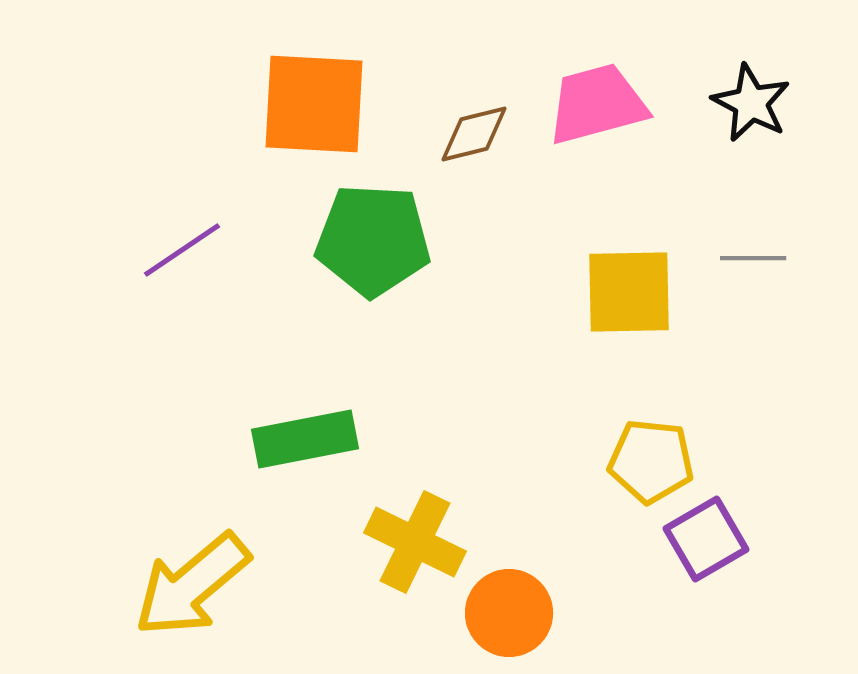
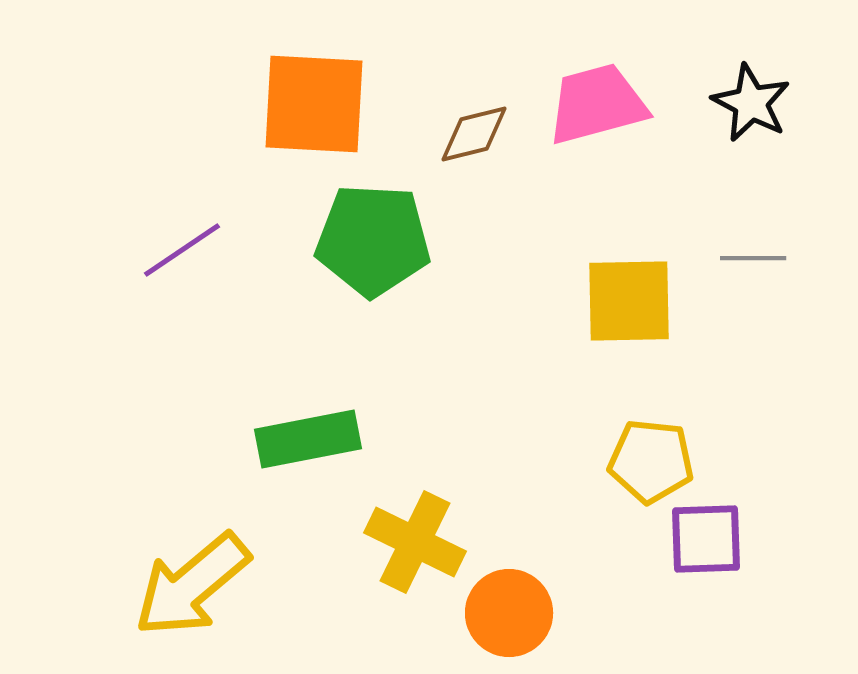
yellow square: moved 9 px down
green rectangle: moved 3 px right
purple square: rotated 28 degrees clockwise
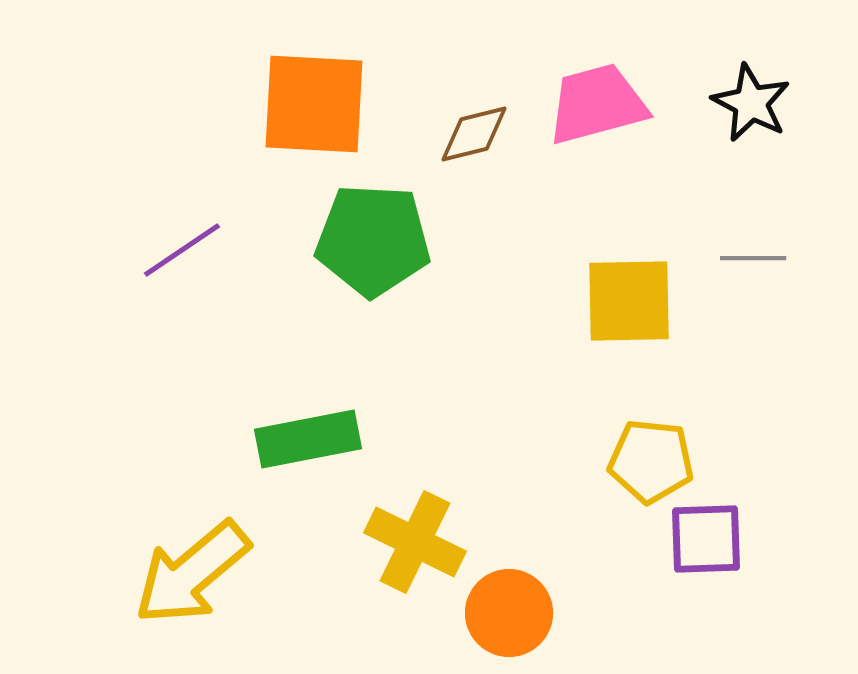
yellow arrow: moved 12 px up
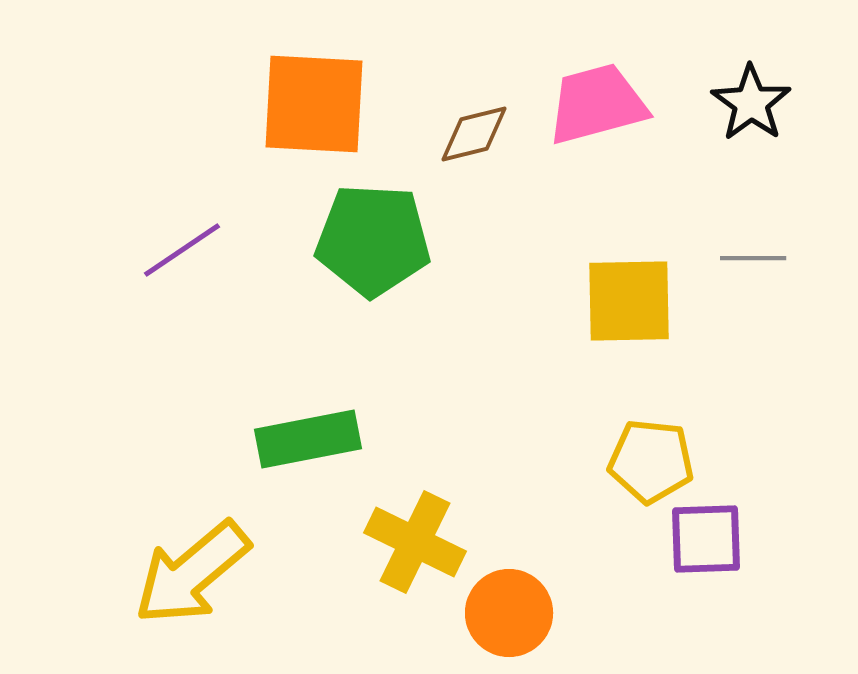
black star: rotated 8 degrees clockwise
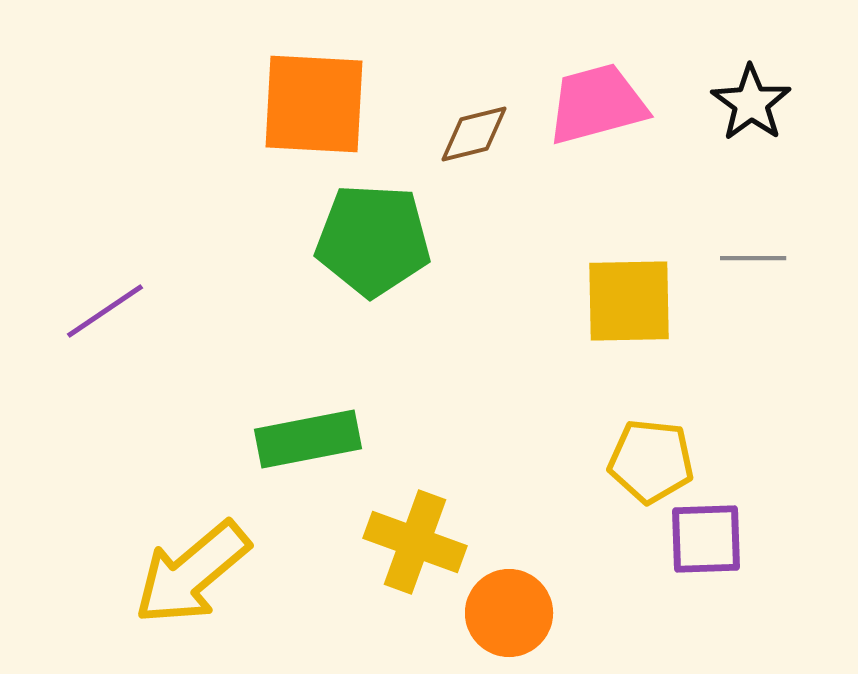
purple line: moved 77 px left, 61 px down
yellow cross: rotated 6 degrees counterclockwise
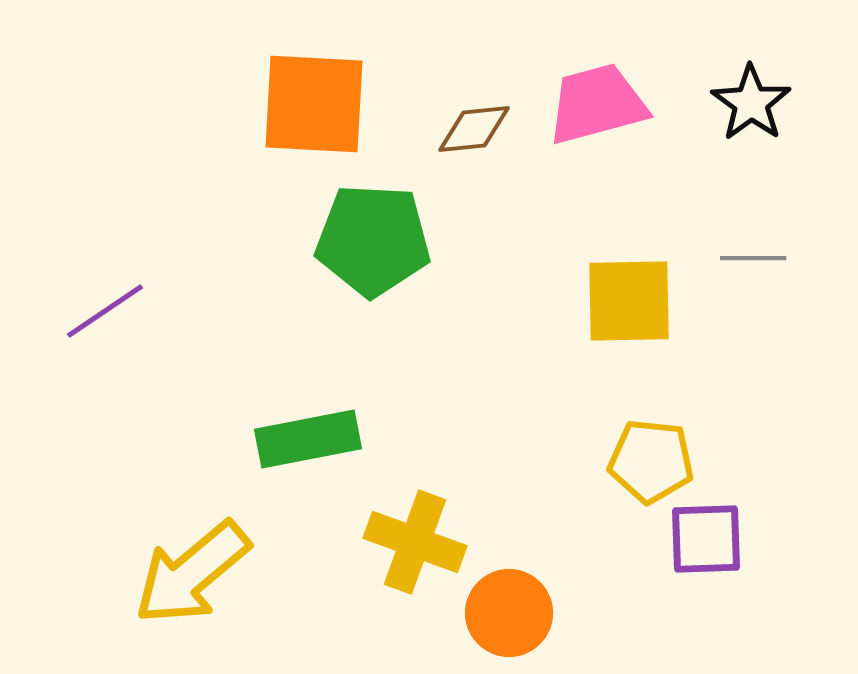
brown diamond: moved 5 px up; rotated 8 degrees clockwise
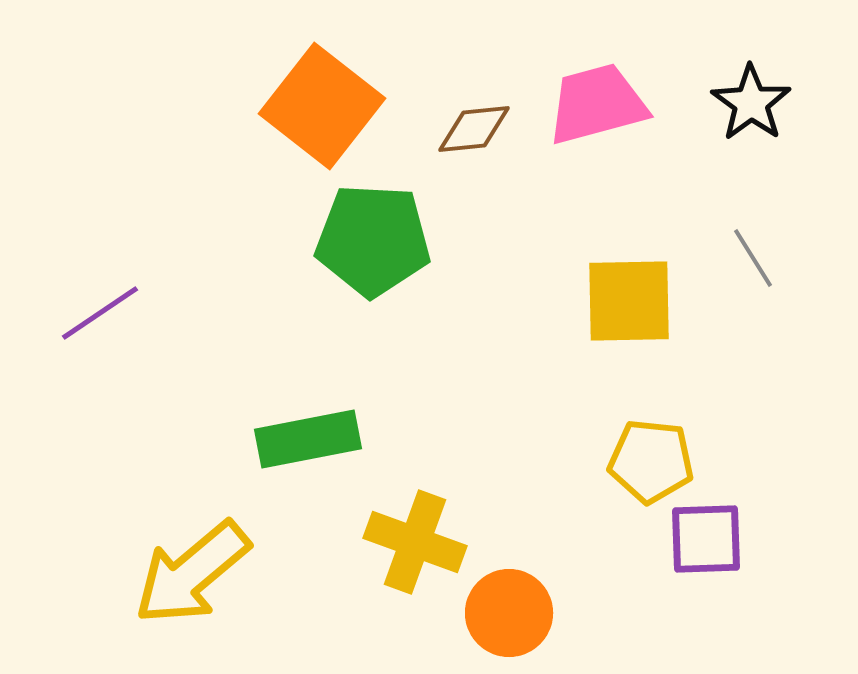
orange square: moved 8 px right, 2 px down; rotated 35 degrees clockwise
gray line: rotated 58 degrees clockwise
purple line: moved 5 px left, 2 px down
